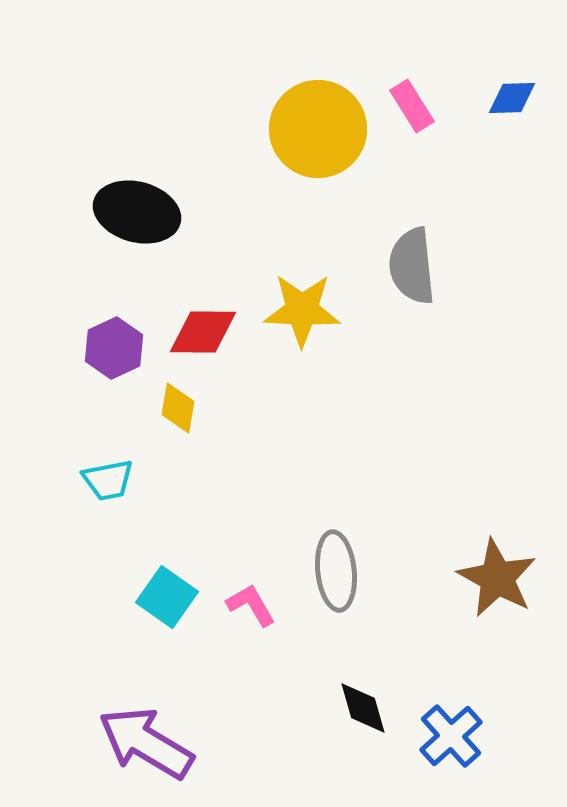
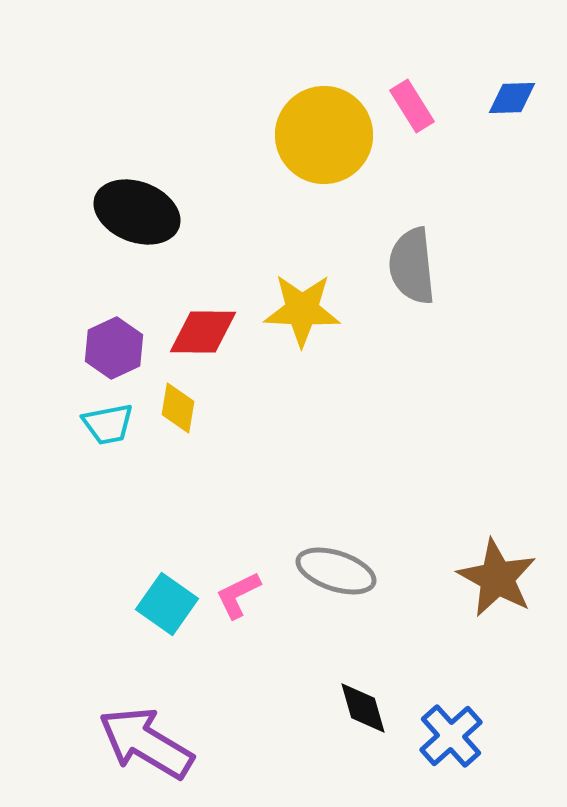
yellow circle: moved 6 px right, 6 px down
black ellipse: rotated 6 degrees clockwise
cyan trapezoid: moved 56 px up
gray ellipse: rotated 66 degrees counterclockwise
cyan square: moved 7 px down
pink L-shape: moved 13 px left, 10 px up; rotated 86 degrees counterclockwise
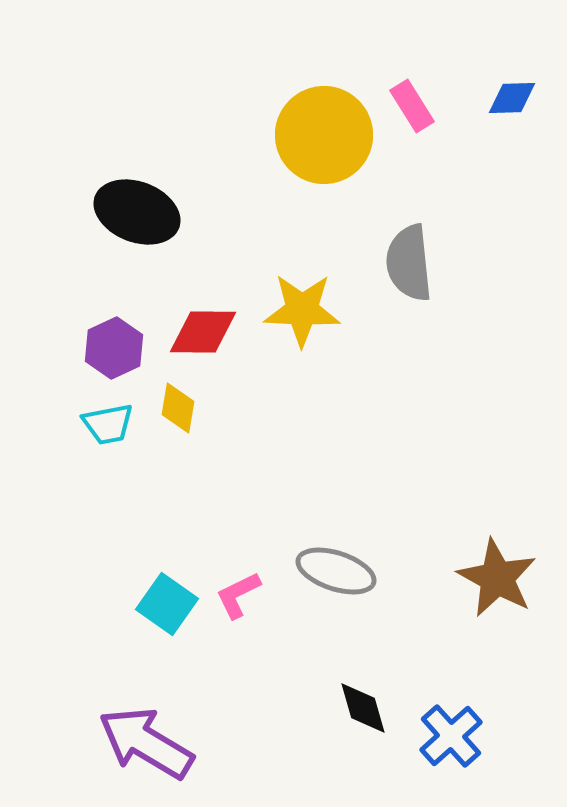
gray semicircle: moved 3 px left, 3 px up
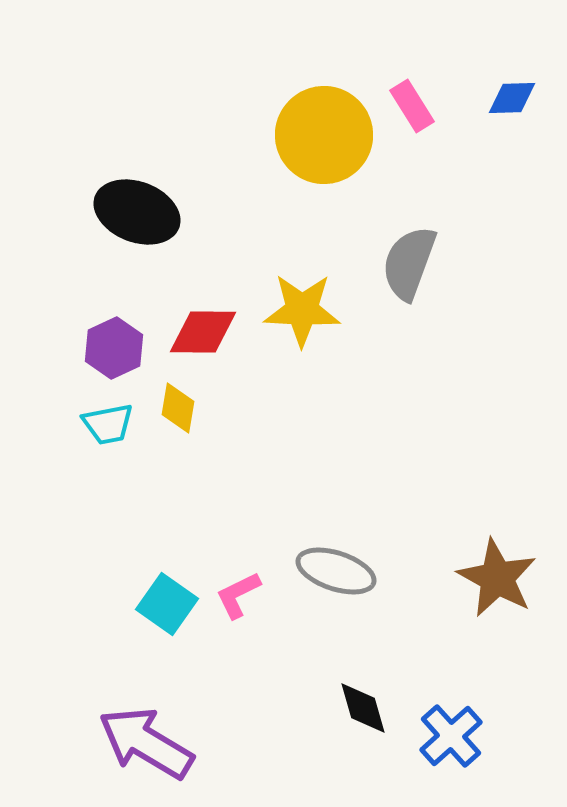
gray semicircle: rotated 26 degrees clockwise
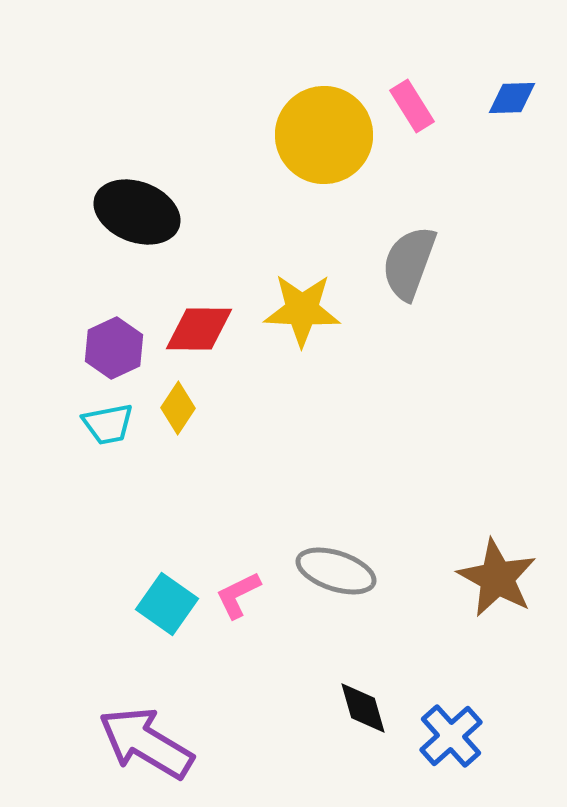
red diamond: moved 4 px left, 3 px up
yellow diamond: rotated 24 degrees clockwise
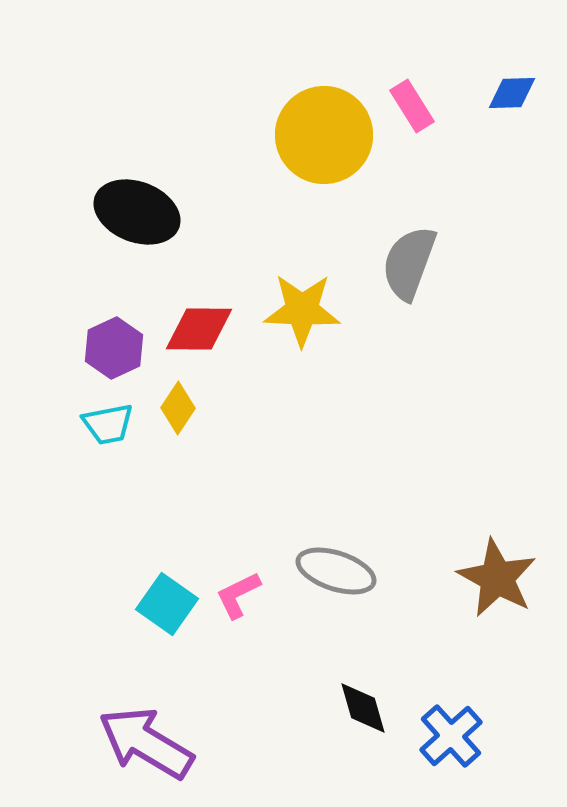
blue diamond: moved 5 px up
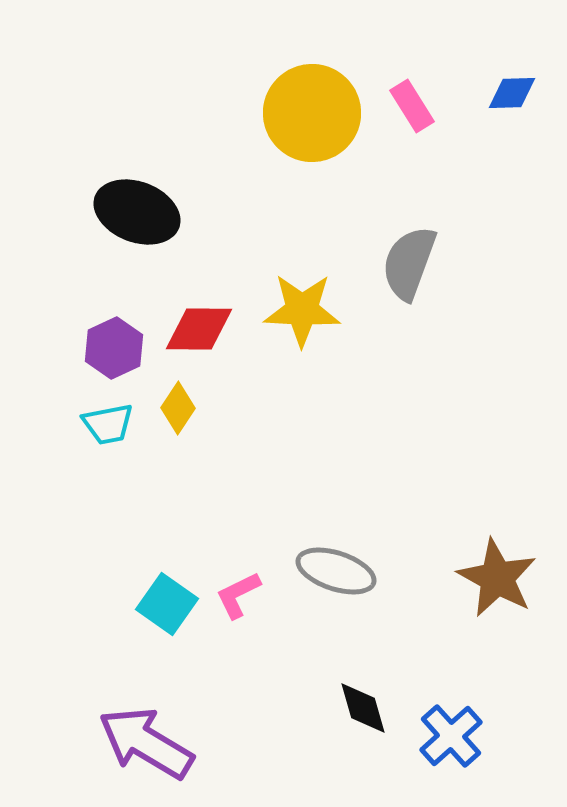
yellow circle: moved 12 px left, 22 px up
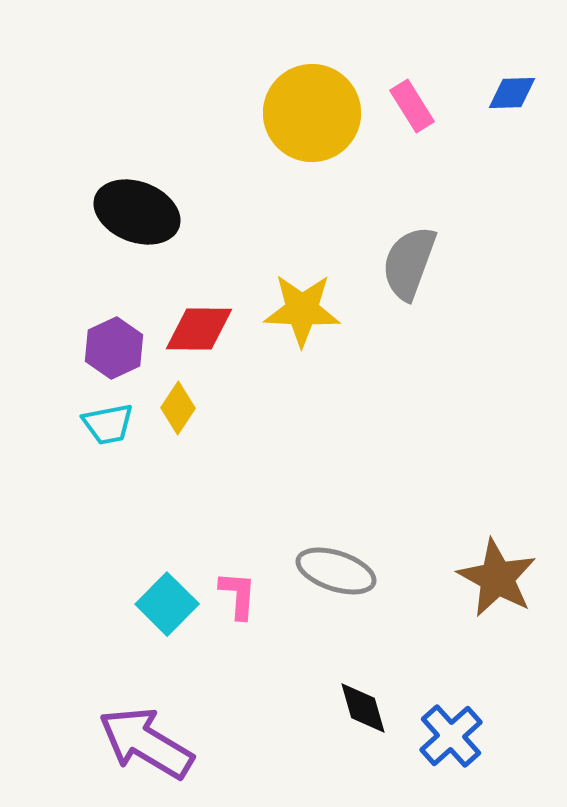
pink L-shape: rotated 120 degrees clockwise
cyan square: rotated 10 degrees clockwise
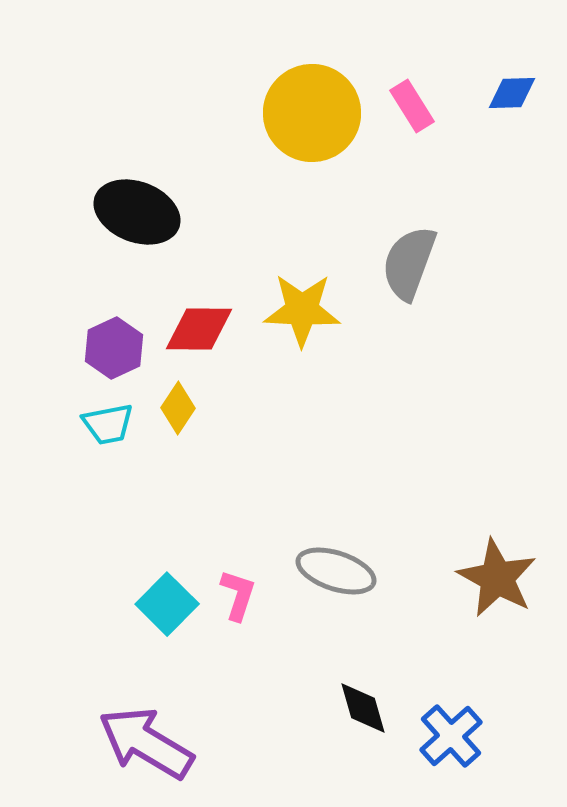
pink L-shape: rotated 14 degrees clockwise
